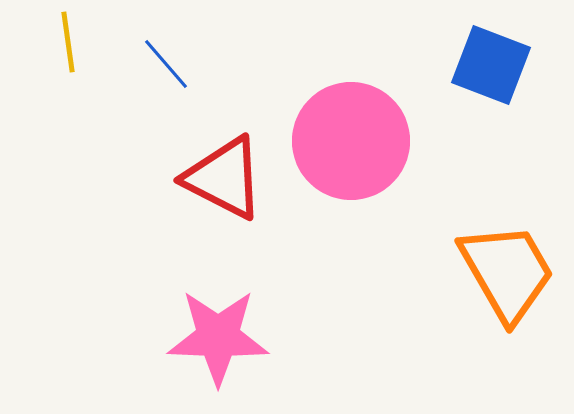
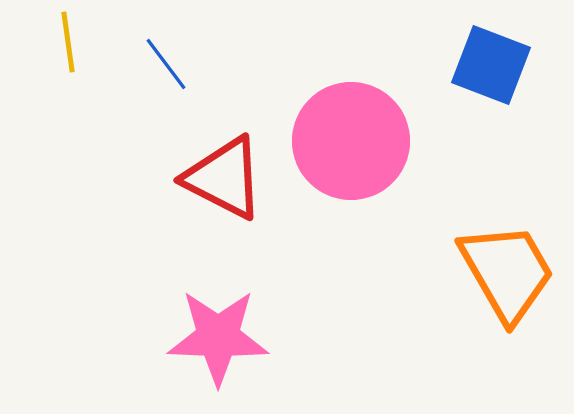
blue line: rotated 4 degrees clockwise
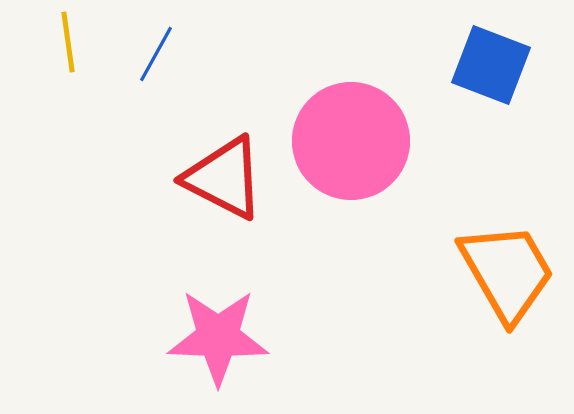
blue line: moved 10 px left, 10 px up; rotated 66 degrees clockwise
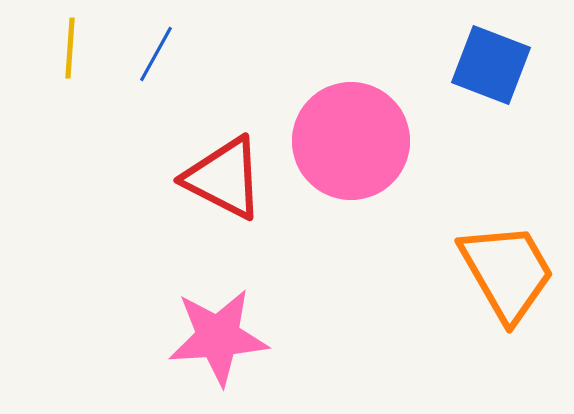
yellow line: moved 2 px right, 6 px down; rotated 12 degrees clockwise
pink star: rotated 6 degrees counterclockwise
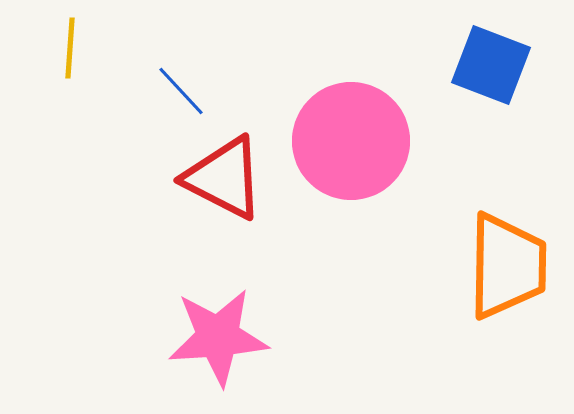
blue line: moved 25 px right, 37 px down; rotated 72 degrees counterclockwise
orange trapezoid: moved 6 px up; rotated 31 degrees clockwise
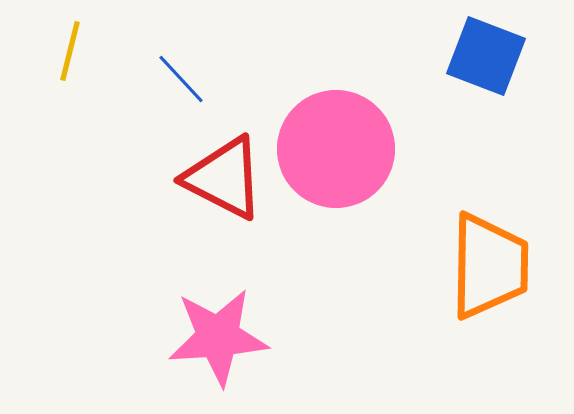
yellow line: moved 3 px down; rotated 10 degrees clockwise
blue square: moved 5 px left, 9 px up
blue line: moved 12 px up
pink circle: moved 15 px left, 8 px down
orange trapezoid: moved 18 px left
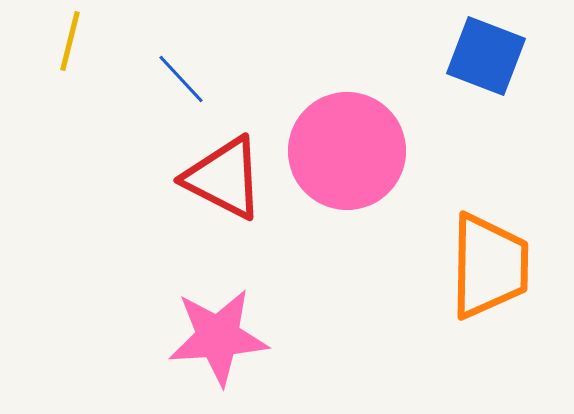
yellow line: moved 10 px up
pink circle: moved 11 px right, 2 px down
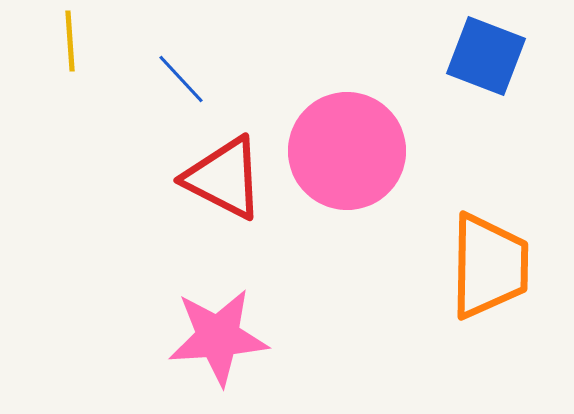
yellow line: rotated 18 degrees counterclockwise
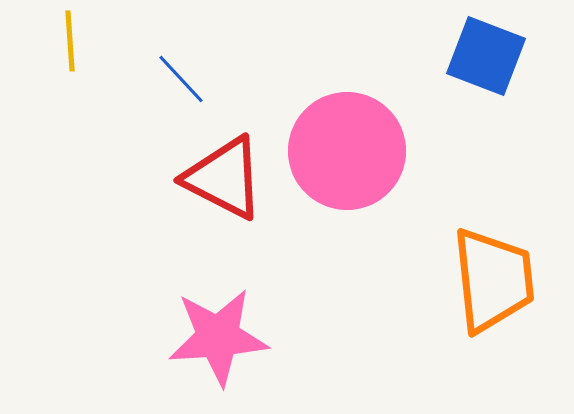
orange trapezoid: moved 4 px right, 14 px down; rotated 7 degrees counterclockwise
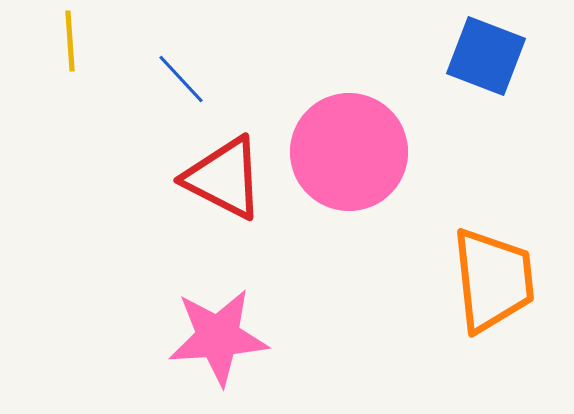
pink circle: moved 2 px right, 1 px down
